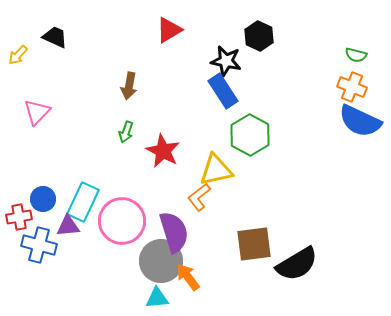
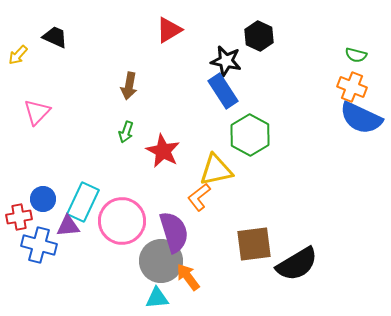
blue semicircle: moved 1 px right, 3 px up
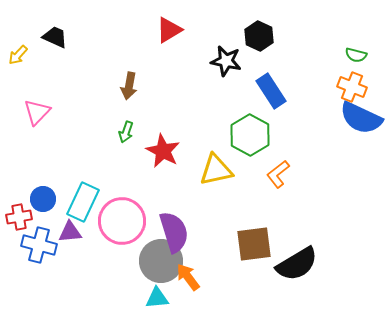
blue rectangle: moved 48 px right
orange L-shape: moved 79 px right, 23 px up
purple triangle: moved 2 px right, 6 px down
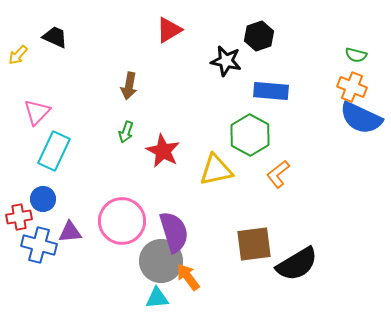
black hexagon: rotated 16 degrees clockwise
blue rectangle: rotated 52 degrees counterclockwise
cyan rectangle: moved 29 px left, 51 px up
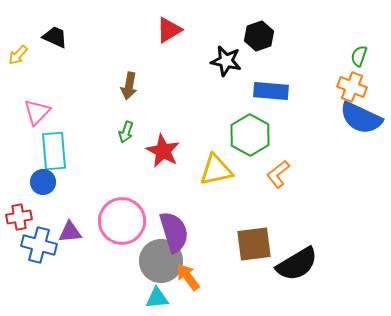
green semicircle: moved 3 px right, 1 px down; rotated 95 degrees clockwise
cyan rectangle: rotated 30 degrees counterclockwise
blue circle: moved 17 px up
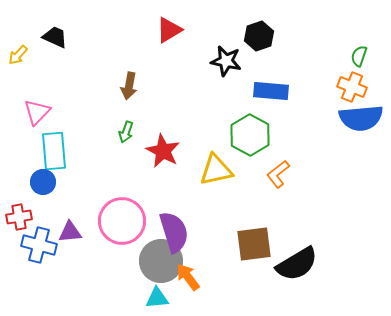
blue semicircle: rotated 30 degrees counterclockwise
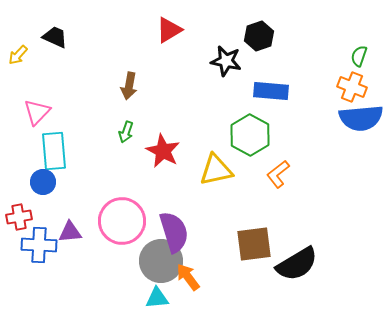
blue cross: rotated 12 degrees counterclockwise
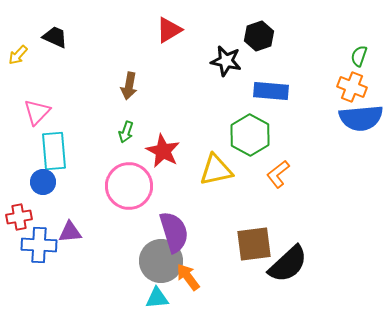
pink circle: moved 7 px right, 35 px up
black semicircle: moved 9 px left; rotated 12 degrees counterclockwise
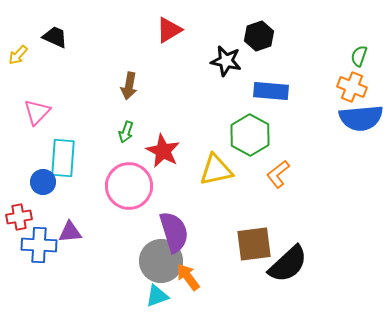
cyan rectangle: moved 9 px right, 7 px down; rotated 9 degrees clockwise
cyan triangle: moved 2 px up; rotated 15 degrees counterclockwise
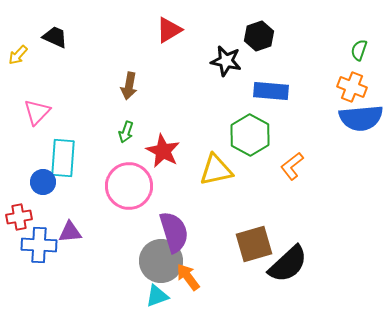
green semicircle: moved 6 px up
orange L-shape: moved 14 px right, 8 px up
brown square: rotated 9 degrees counterclockwise
